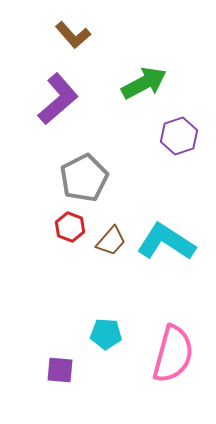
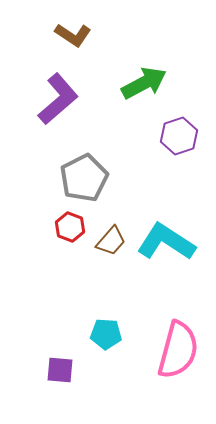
brown L-shape: rotated 15 degrees counterclockwise
pink semicircle: moved 5 px right, 4 px up
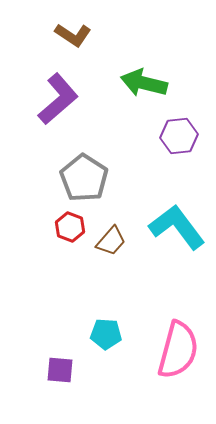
green arrow: rotated 138 degrees counterclockwise
purple hexagon: rotated 12 degrees clockwise
gray pentagon: rotated 12 degrees counterclockwise
cyan L-shape: moved 11 px right, 15 px up; rotated 20 degrees clockwise
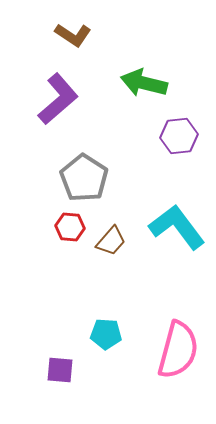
red hexagon: rotated 16 degrees counterclockwise
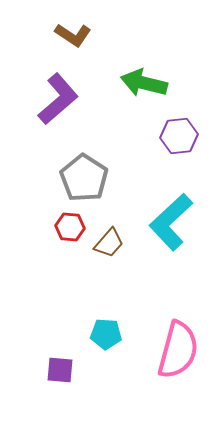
cyan L-shape: moved 6 px left, 5 px up; rotated 96 degrees counterclockwise
brown trapezoid: moved 2 px left, 2 px down
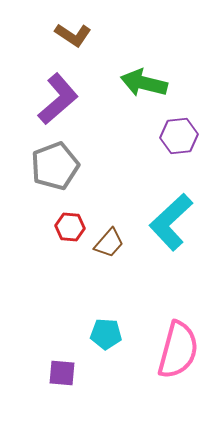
gray pentagon: moved 29 px left, 12 px up; rotated 18 degrees clockwise
purple square: moved 2 px right, 3 px down
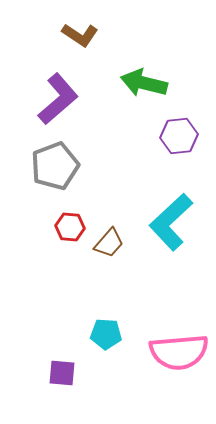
brown L-shape: moved 7 px right
pink semicircle: moved 1 px right, 2 px down; rotated 70 degrees clockwise
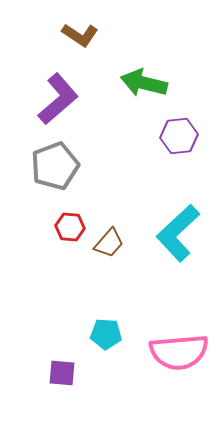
cyan L-shape: moved 7 px right, 11 px down
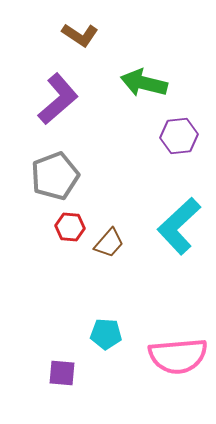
gray pentagon: moved 10 px down
cyan L-shape: moved 1 px right, 7 px up
pink semicircle: moved 1 px left, 4 px down
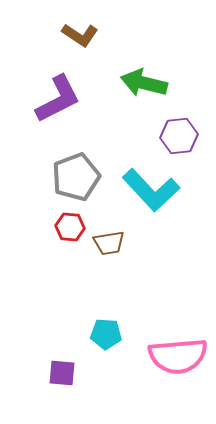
purple L-shape: rotated 14 degrees clockwise
gray pentagon: moved 21 px right, 1 px down
cyan L-shape: moved 28 px left, 36 px up; rotated 90 degrees counterclockwise
brown trapezoid: rotated 40 degrees clockwise
